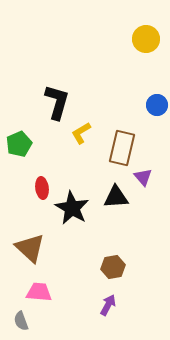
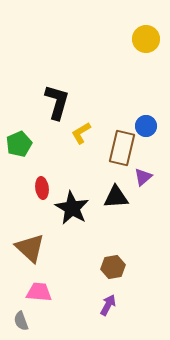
blue circle: moved 11 px left, 21 px down
purple triangle: rotated 30 degrees clockwise
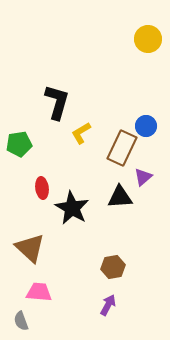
yellow circle: moved 2 px right
green pentagon: rotated 15 degrees clockwise
brown rectangle: rotated 12 degrees clockwise
black triangle: moved 4 px right
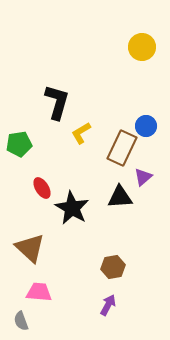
yellow circle: moved 6 px left, 8 px down
red ellipse: rotated 25 degrees counterclockwise
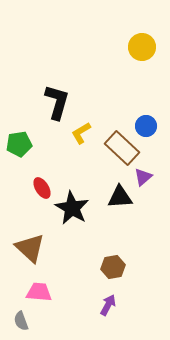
brown rectangle: rotated 72 degrees counterclockwise
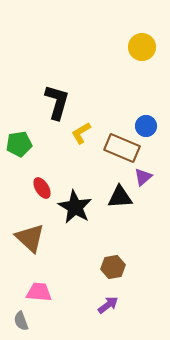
brown rectangle: rotated 20 degrees counterclockwise
black star: moved 3 px right, 1 px up
brown triangle: moved 10 px up
purple arrow: rotated 25 degrees clockwise
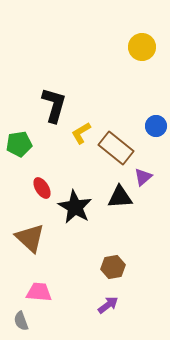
black L-shape: moved 3 px left, 3 px down
blue circle: moved 10 px right
brown rectangle: moved 6 px left; rotated 16 degrees clockwise
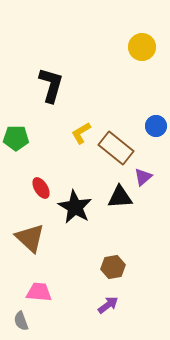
black L-shape: moved 3 px left, 20 px up
green pentagon: moved 3 px left, 6 px up; rotated 10 degrees clockwise
red ellipse: moved 1 px left
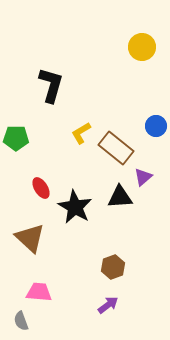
brown hexagon: rotated 10 degrees counterclockwise
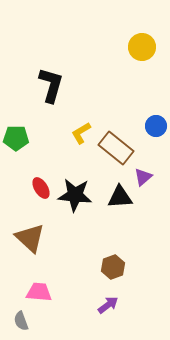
black star: moved 12 px up; rotated 24 degrees counterclockwise
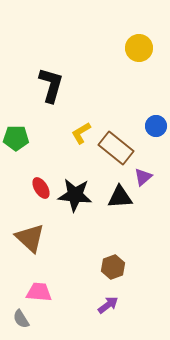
yellow circle: moved 3 px left, 1 px down
gray semicircle: moved 2 px up; rotated 12 degrees counterclockwise
